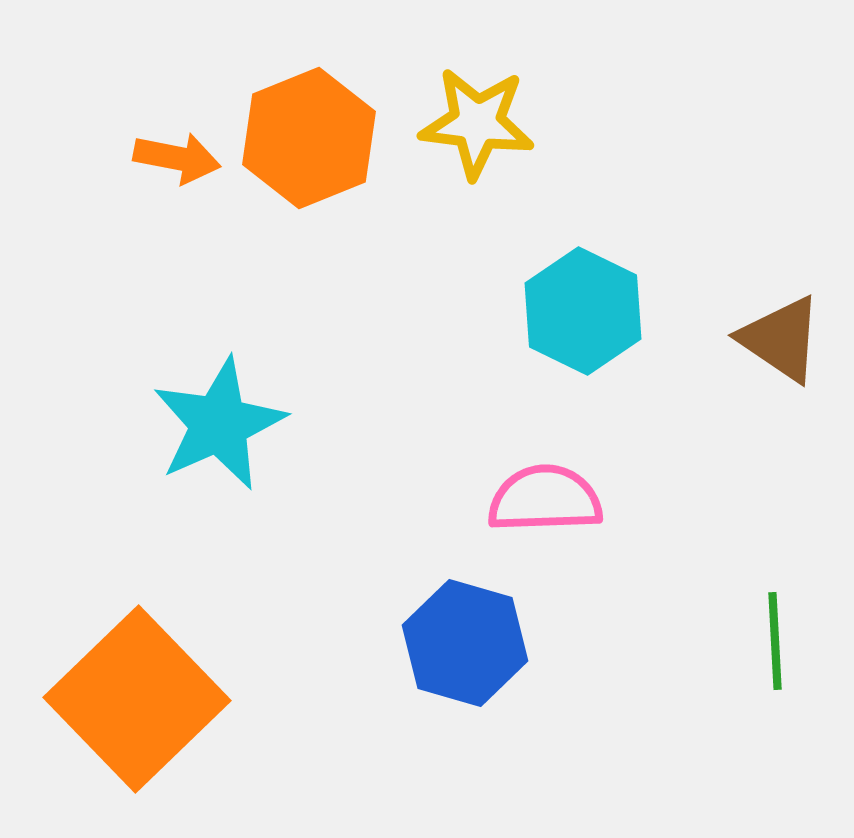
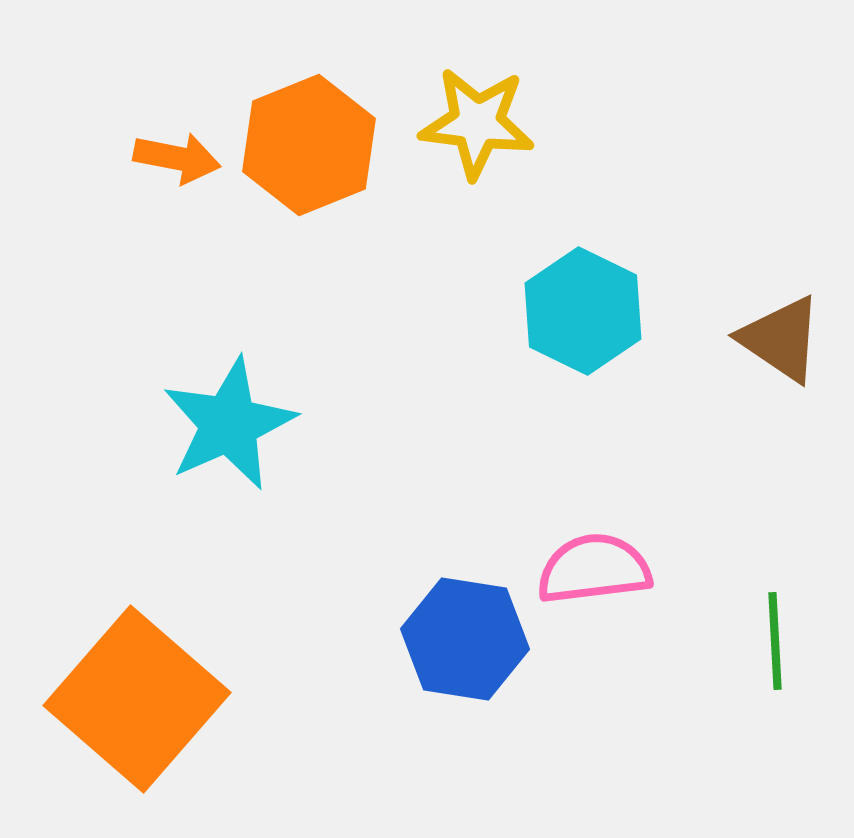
orange hexagon: moved 7 px down
cyan star: moved 10 px right
pink semicircle: moved 49 px right, 70 px down; rotated 5 degrees counterclockwise
blue hexagon: moved 4 px up; rotated 7 degrees counterclockwise
orange square: rotated 5 degrees counterclockwise
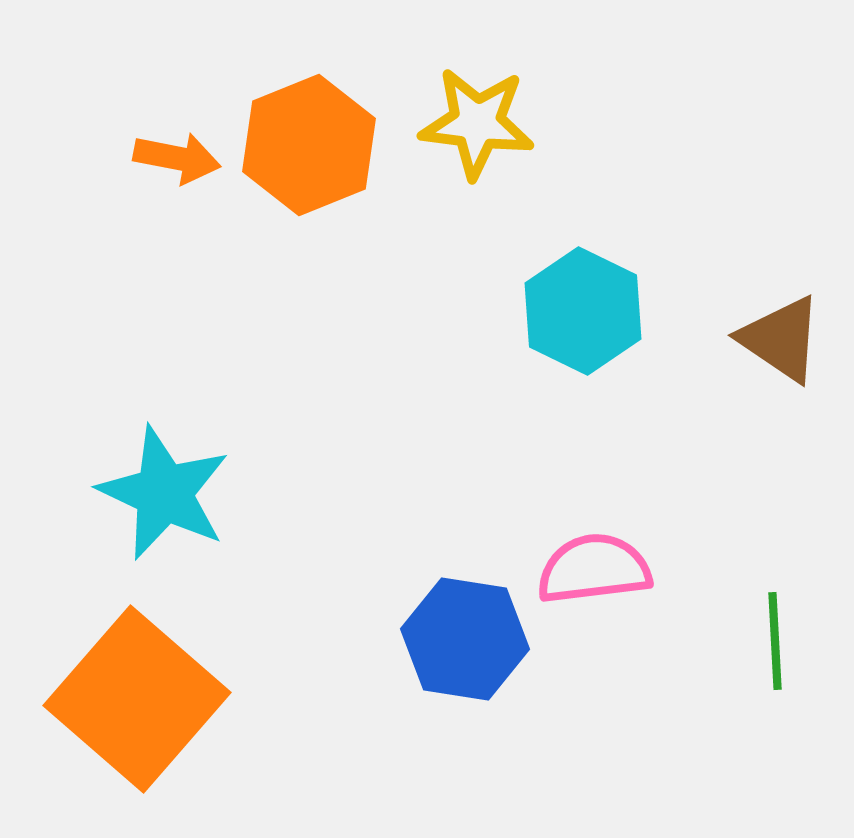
cyan star: moved 65 px left, 69 px down; rotated 23 degrees counterclockwise
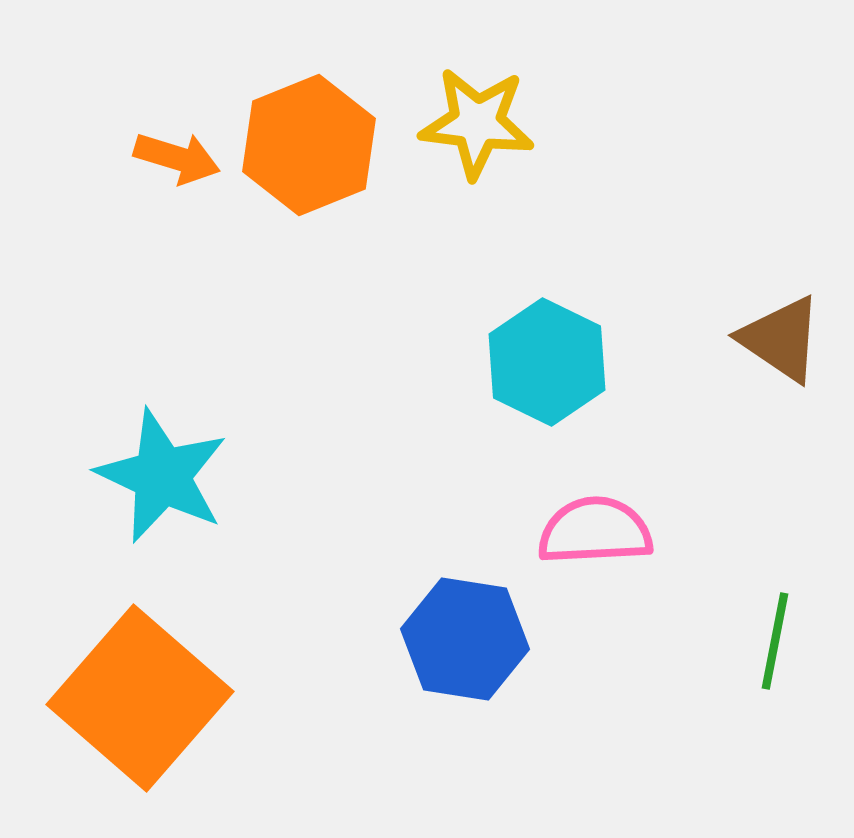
orange arrow: rotated 6 degrees clockwise
cyan hexagon: moved 36 px left, 51 px down
cyan star: moved 2 px left, 17 px up
pink semicircle: moved 1 px right, 38 px up; rotated 4 degrees clockwise
green line: rotated 14 degrees clockwise
orange square: moved 3 px right, 1 px up
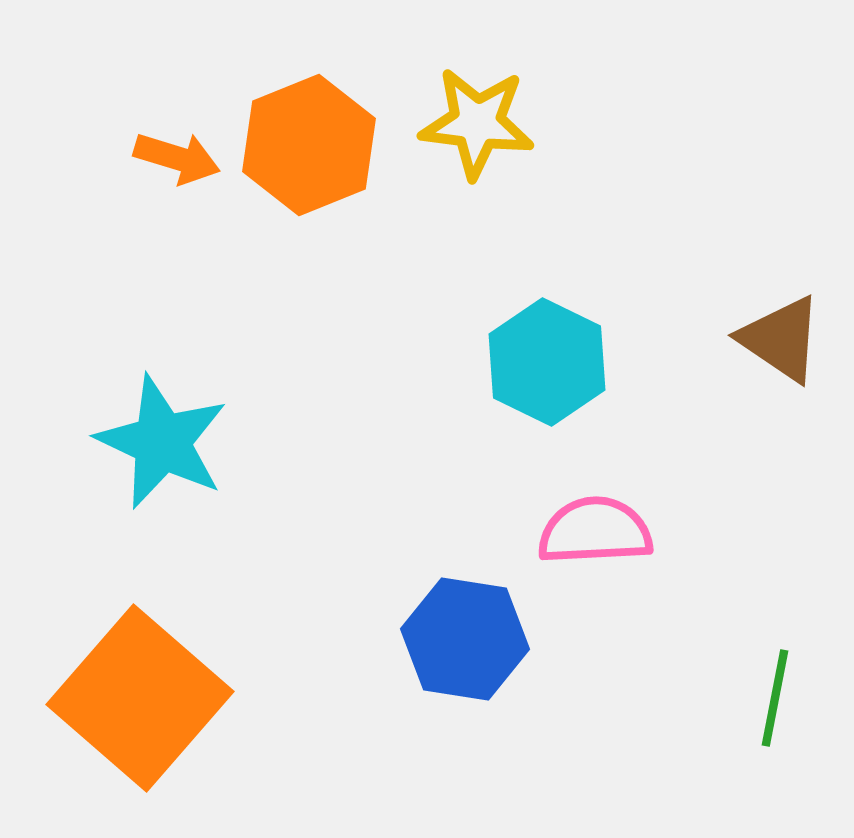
cyan star: moved 34 px up
green line: moved 57 px down
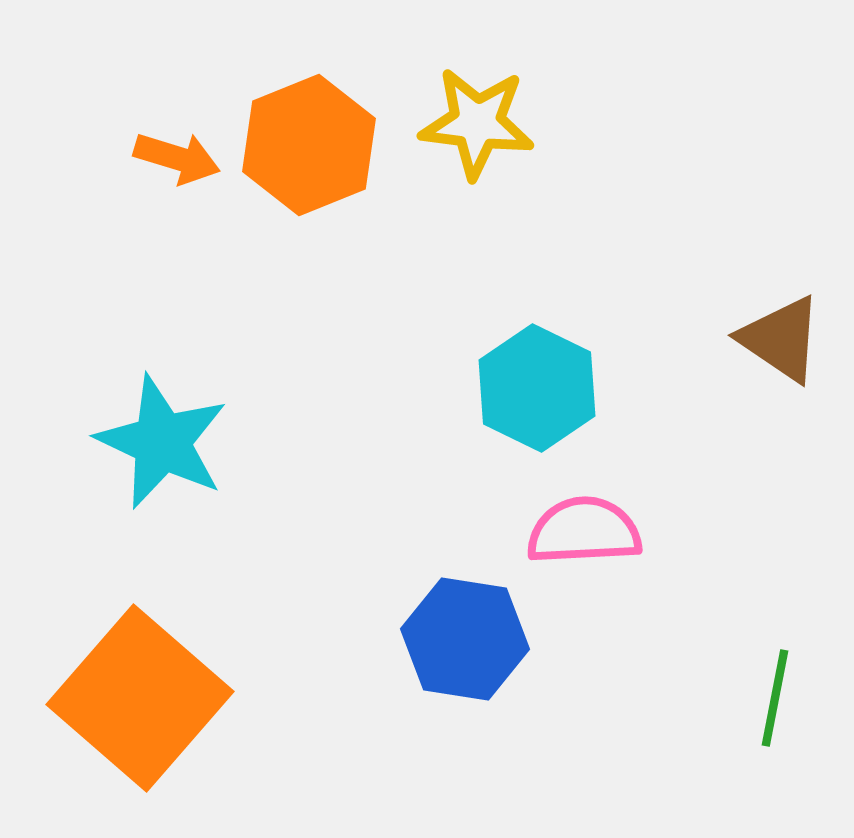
cyan hexagon: moved 10 px left, 26 px down
pink semicircle: moved 11 px left
